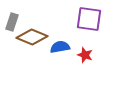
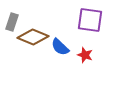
purple square: moved 1 px right, 1 px down
brown diamond: moved 1 px right
blue semicircle: rotated 126 degrees counterclockwise
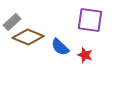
gray rectangle: rotated 30 degrees clockwise
brown diamond: moved 5 px left
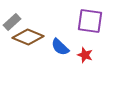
purple square: moved 1 px down
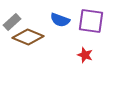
purple square: moved 1 px right
blue semicircle: moved 27 px up; rotated 24 degrees counterclockwise
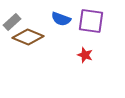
blue semicircle: moved 1 px right, 1 px up
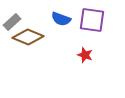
purple square: moved 1 px right, 1 px up
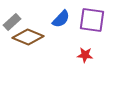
blue semicircle: rotated 66 degrees counterclockwise
red star: rotated 14 degrees counterclockwise
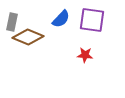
gray rectangle: rotated 36 degrees counterclockwise
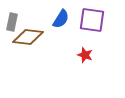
blue semicircle: rotated 12 degrees counterclockwise
brown diamond: rotated 16 degrees counterclockwise
red star: rotated 14 degrees clockwise
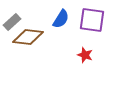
gray rectangle: rotated 36 degrees clockwise
